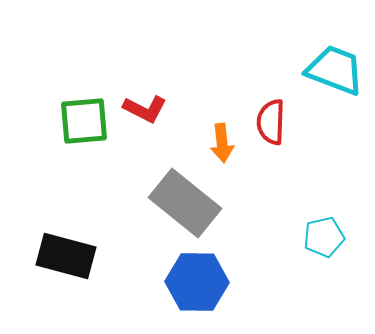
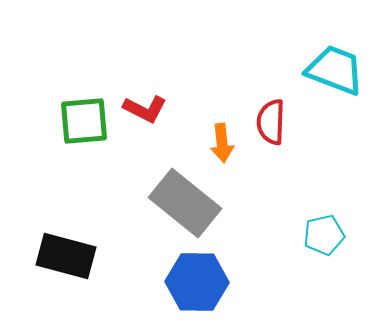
cyan pentagon: moved 2 px up
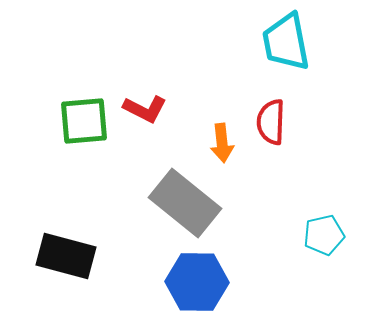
cyan trapezoid: moved 49 px left, 28 px up; rotated 122 degrees counterclockwise
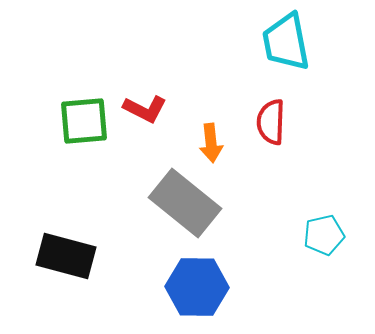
orange arrow: moved 11 px left
blue hexagon: moved 5 px down
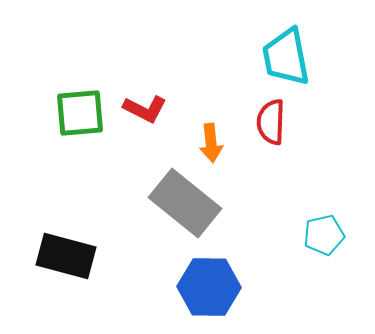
cyan trapezoid: moved 15 px down
green square: moved 4 px left, 8 px up
blue hexagon: moved 12 px right
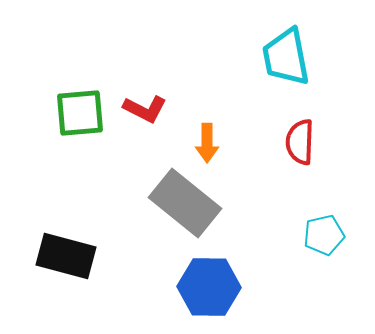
red semicircle: moved 29 px right, 20 px down
orange arrow: moved 4 px left; rotated 6 degrees clockwise
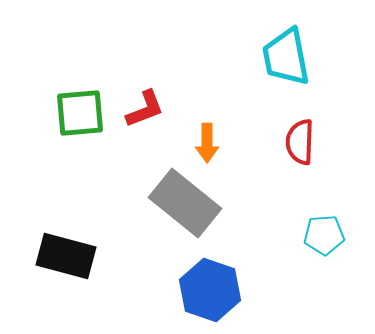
red L-shape: rotated 48 degrees counterclockwise
cyan pentagon: rotated 9 degrees clockwise
blue hexagon: moved 1 px right, 3 px down; rotated 18 degrees clockwise
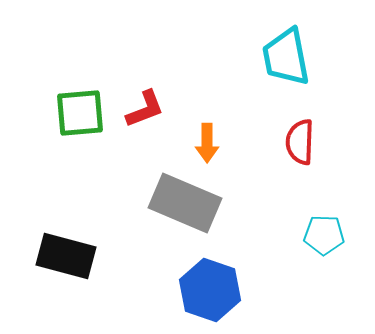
gray rectangle: rotated 16 degrees counterclockwise
cyan pentagon: rotated 6 degrees clockwise
